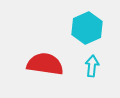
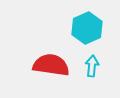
red semicircle: moved 6 px right, 1 px down
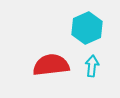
red semicircle: rotated 15 degrees counterclockwise
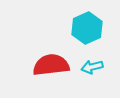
cyan arrow: moved 1 px down; rotated 110 degrees counterclockwise
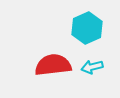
red semicircle: moved 2 px right
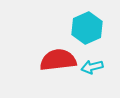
red semicircle: moved 5 px right, 5 px up
